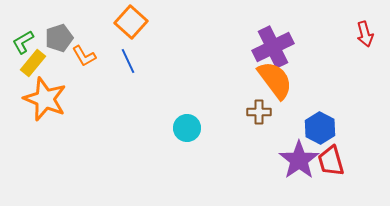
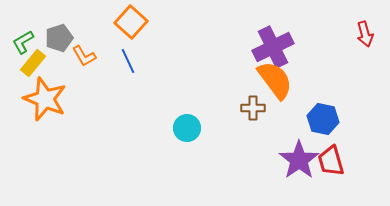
brown cross: moved 6 px left, 4 px up
blue hexagon: moved 3 px right, 9 px up; rotated 16 degrees counterclockwise
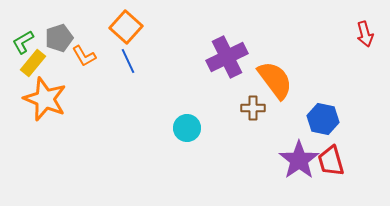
orange square: moved 5 px left, 5 px down
purple cross: moved 46 px left, 10 px down
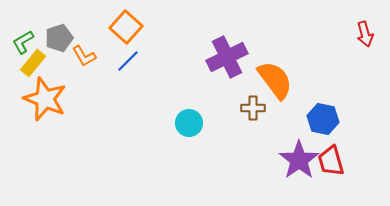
blue line: rotated 70 degrees clockwise
cyan circle: moved 2 px right, 5 px up
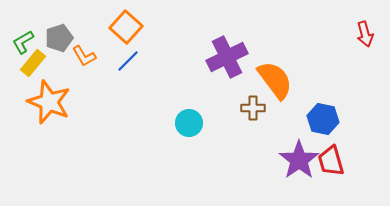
orange star: moved 4 px right, 3 px down
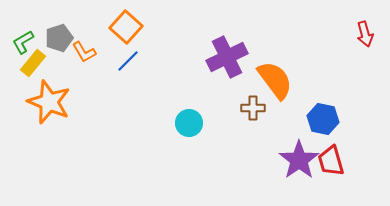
orange L-shape: moved 4 px up
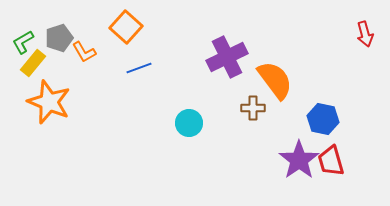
blue line: moved 11 px right, 7 px down; rotated 25 degrees clockwise
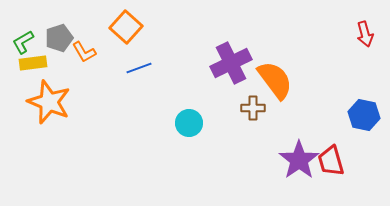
purple cross: moved 4 px right, 6 px down
yellow rectangle: rotated 44 degrees clockwise
blue hexagon: moved 41 px right, 4 px up
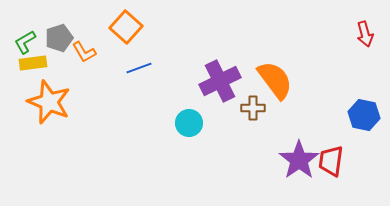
green L-shape: moved 2 px right
purple cross: moved 11 px left, 18 px down
red trapezoid: rotated 24 degrees clockwise
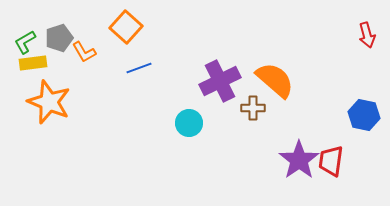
red arrow: moved 2 px right, 1 px down
orange semicircle: rotated 12 degrees counterclockwise
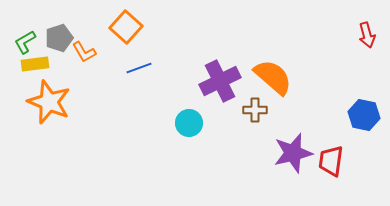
yellow rectangle: moved 2 px right, 1 px down
orange semicircle: moved 2 px left, 3 px up
brown cross: moved 2 px right, 2 px down
purple star: moved 6 px left, 7 px up; rotated 21 degrees clockwise
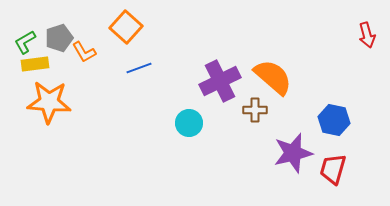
orange star: rotated 18 degrees counterclockwise
blue hexagon: moved 30 px left, 5 px down
red trapezoid: moved 2 px right, 8 px down; rotated 8 degrees clockwise
